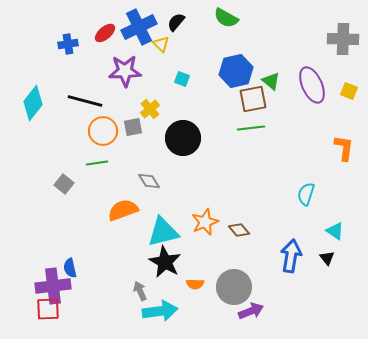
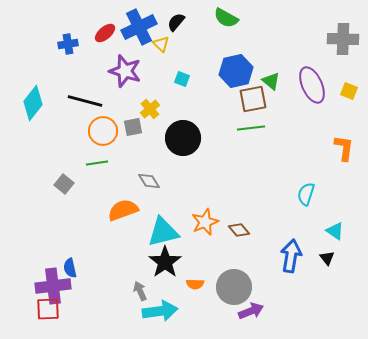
purple star at (125, 71): rotated 20 degrees clockwise
black star at (165, 262): rotated 8 degrees clockwise
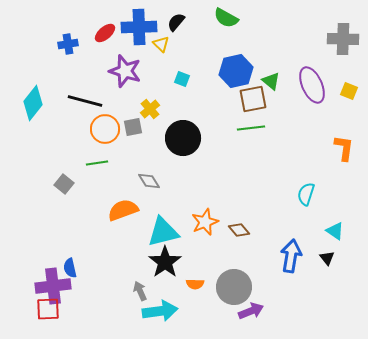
blue cross at (139, 27): rotated 24 degrees clockwise
orange circle at (103, 131): moved 2 px right, 2 px up
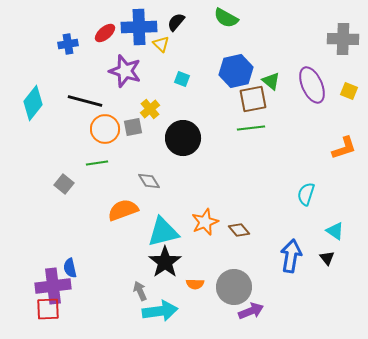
orange L-shape at (344, 148): rotated 64 degrees clockwise
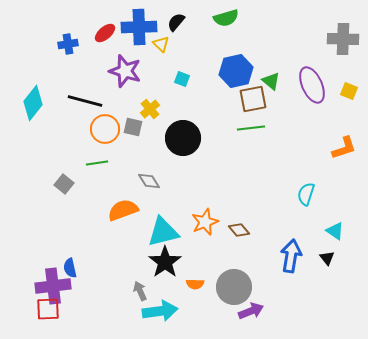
green semicircle at (226, 18): rotated 45 degrees counterclockwise
gray square at (133, 127): rotated 24 degrees clockwise
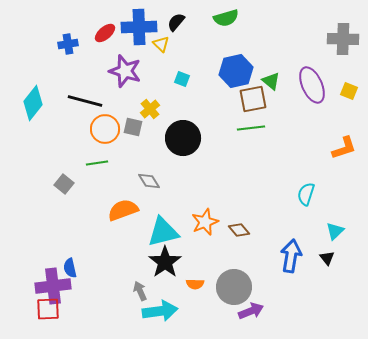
cyan triangle at (335, 231): rotated 42 degrees clockwise
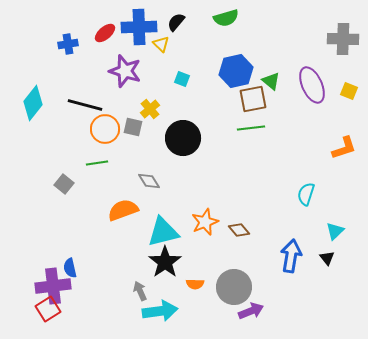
black line at (85, 101): moved 4 px down
red square at (48, 309): rotated 30 degrees counterclockwise
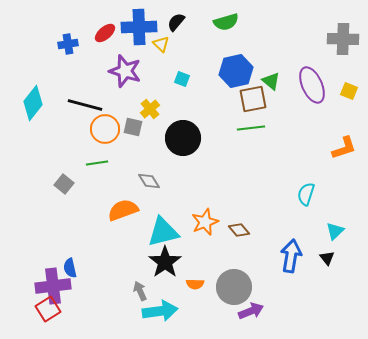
green semicircle at (226, 18): moved 4 px down
